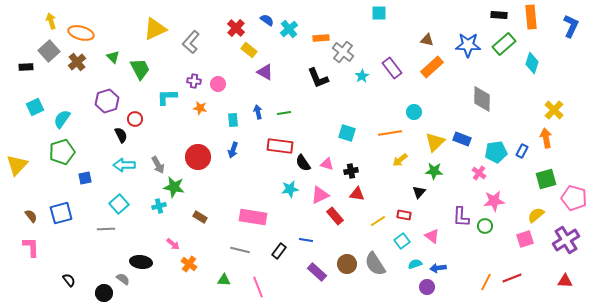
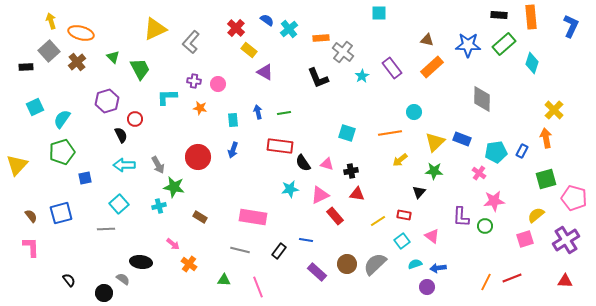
gray semicircle at (375, 264): rotated 80 degrees clockwise
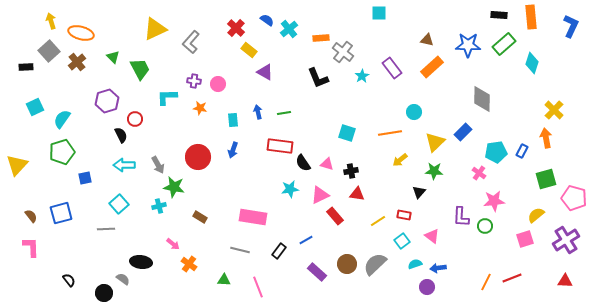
blue rectangle at (462, 139): moved 1 px right, 7 px up; rotated 66 degrees counterclockwise
blue line at (306, 240): rotated 40 degrees counterclockwise
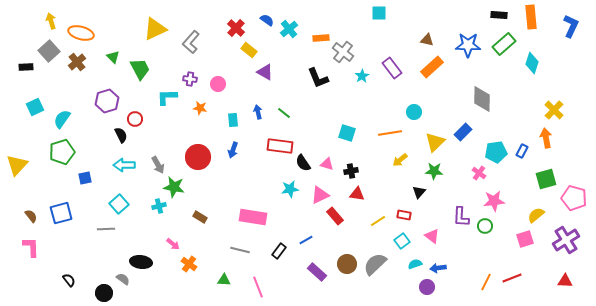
purple cross at (194, 81): moved 4 px left, 2 px up
green line at (284, 113): rotated 48 degrees clockwise
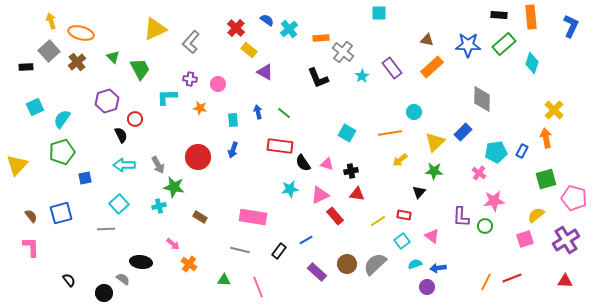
cyan square at (347, 133): rotated 12 degrees clockwise
